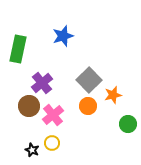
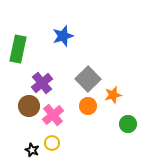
gray square: moved 1 px left, 1 px up
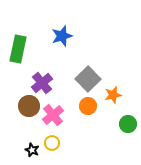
blue star: moved 1 px left
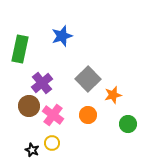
green rectangle: moved 2 px right
orange circle: moved 9 px down
pink cross: rotated 15 degrees counterclockwise
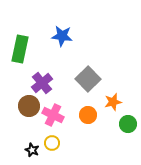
blue star: rotated 25 degrees clockwise
orange star: moved 7 px down
pink cross: rotated 10 degrees counterclockwise
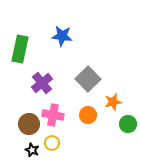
brown circle: moved 18 px down
pink cross: rotated 15 degrees counterclockwise
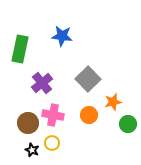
orange circle: moved 1 px right
brown circle: moved 1 px left, 1 px up
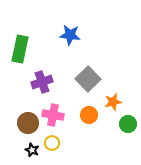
blue star: moved 8 px right, 1 px up
purple cross: moved 1 px up; rotated 20 degrees clockwise
